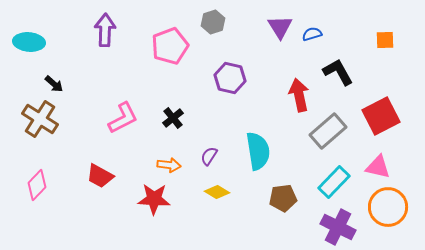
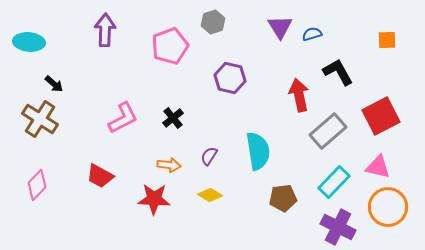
orange square: moved 2 px right
yellow diamond: moved 7 px left, 3 px down
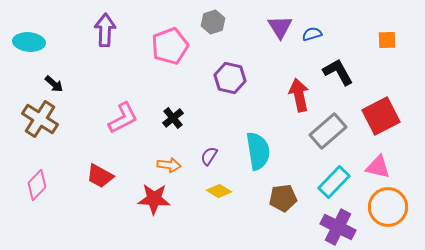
yellow diamond: moved 9 px right, 4 px up
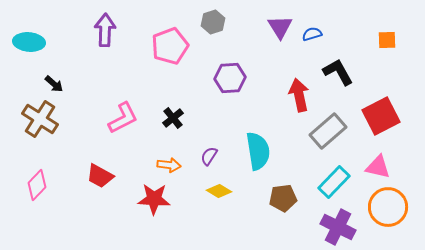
purple hexagon: rotated 16 degrees counterclockwise
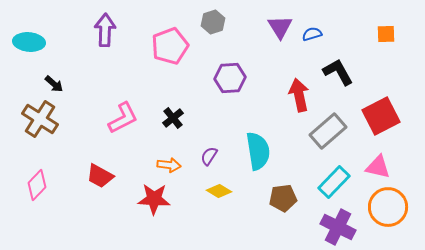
orange square: moved 1 px left, 6 px up
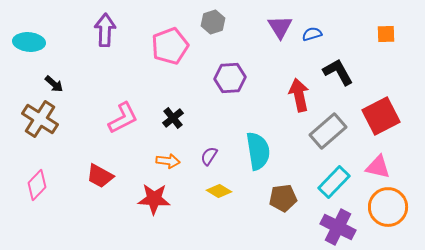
orange arrow: moved 1 px left, 4 px up
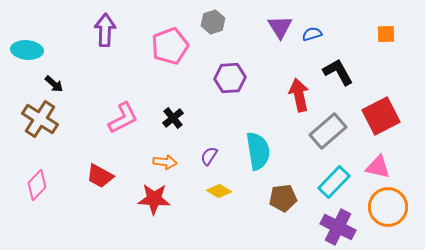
cyan ellipse: moved 2 px left, 8 px down
orange arrow: moved 3 px left, 1 px down
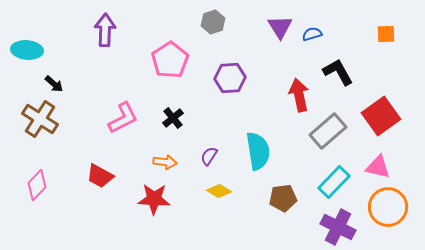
pink pentagon: moved 14 px down; rotated 12 degrees counterclockwise
red square: rotated 9 degrees counterclockwise
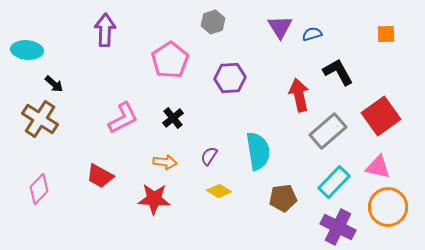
pink diamond: moved 2 px right, 4 px down
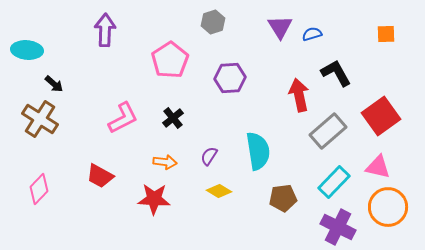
black L-shape: moved 2 px left, 1 px down
